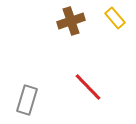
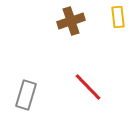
yellow rectangle: moved 3 px right, 1 px up; rotated 35 degrees clockwise
gray rectangle: moved 1 px left, 5 px up
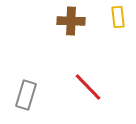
brown cross: rotated 20 degrees clockwise
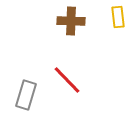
red line: moved 21 px left, 7 px up
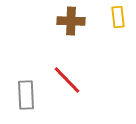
gray rectangle: rotated 20 degrees counterclockwise
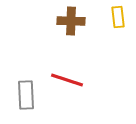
red line: rotated 28 degrees counterclockwise
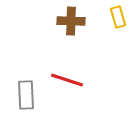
yellow rectangle: rotated 10 degrees counterclockwise
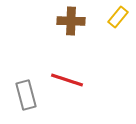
yellow rectangle: rotated 55 degrees clockwise
gray rectangle: rotated 12 degrees counterclockwise
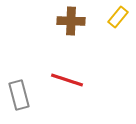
gray rectangle: moved 7 px left
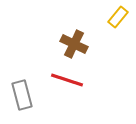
brown cross: moved 3 px right, 23 px down; rotated 24 degrees clockwise
gray rectangle: moved 3 px right
